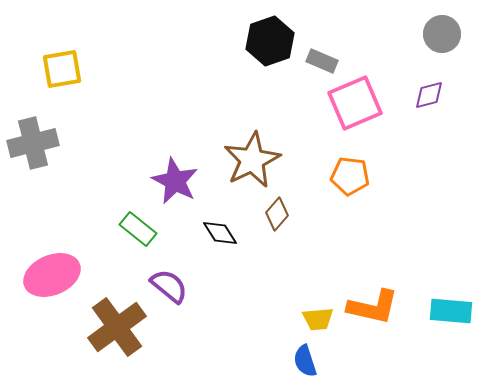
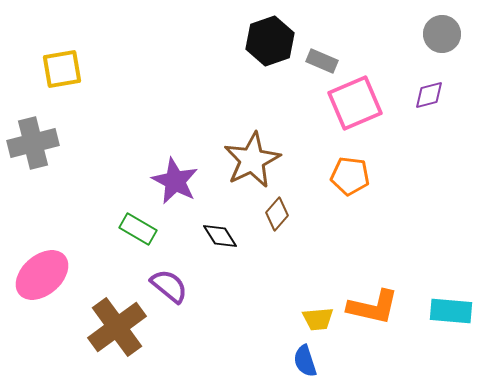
green rectangle: rotated 9 degrees counterclockwise
black diamond: moved 3 px down
pink ellipse: moved 10 px left; rotated 18 degrees counterclockwise
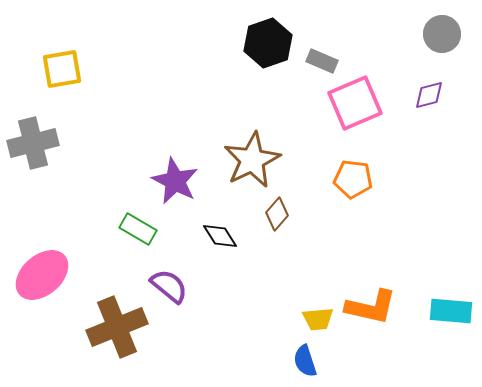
black hexagon: moved 2 px left, 2 px down
orange pentagon: moved 3 px right, 3 px down
orange L-shape: moved 2 px left
brown cross: rotated 14 degrees clockwise
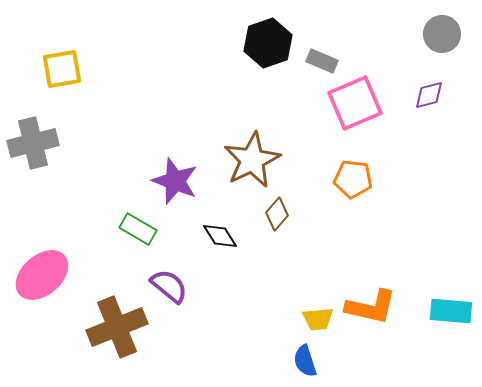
purple star: rotated 6 degrees counterclockwise
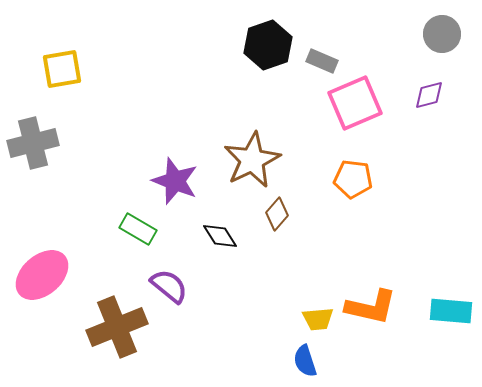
black hexagon: moved 2 px down
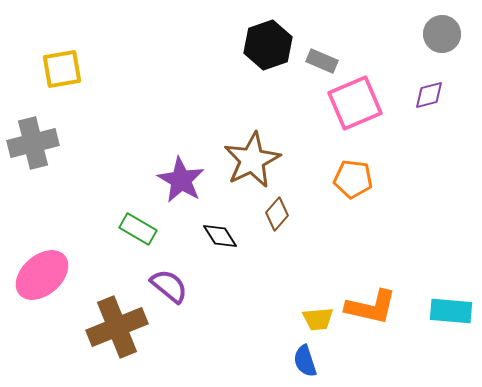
purple star: moved 6 px right, 1 px up; rotated 9 degrees clockwise
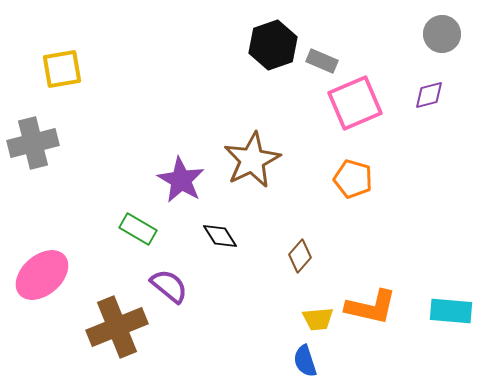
black hexagon: moved 5 px right
orange pentagon: rotated 9 degrees clockwise
brown diamond: moved 23 px right, 42 px down
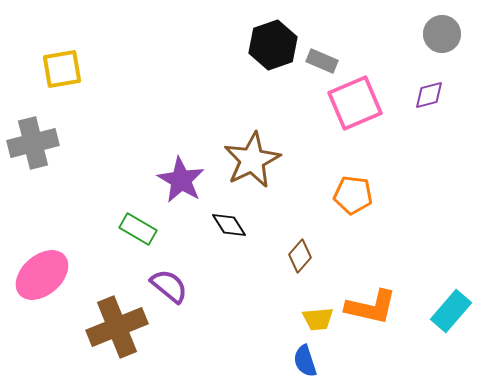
orange pentagon: moved 16 px down; rotated 9 degrees counterclockwise
black diamond: moved 9 px right, 11 px up
cyan rectangle: rotated 54 degrees counterclockwise
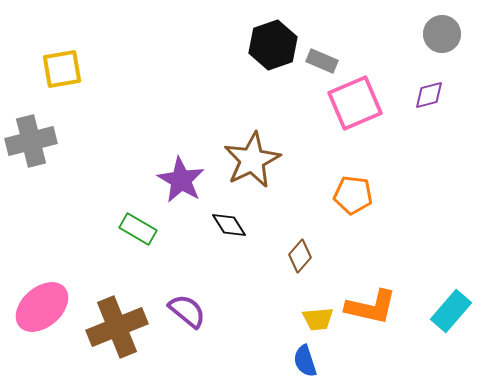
gray cross: moved 2 px left, 2 px up
pink ellipse: moved 32 px down
purple semicircle: moved 18 px right, 25 px down
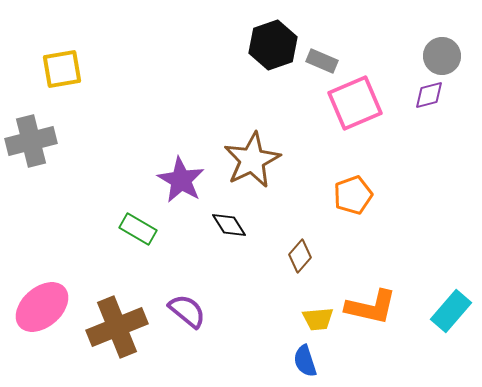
gray circle: moved 22 px down
orange pentagon: rotated 27 degrees counterclockwise
